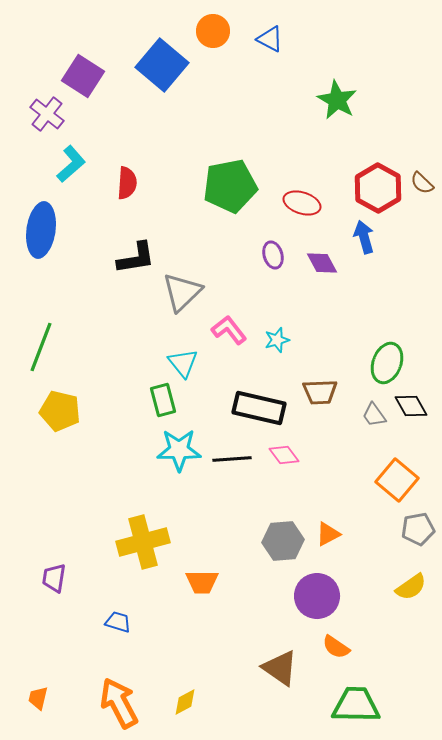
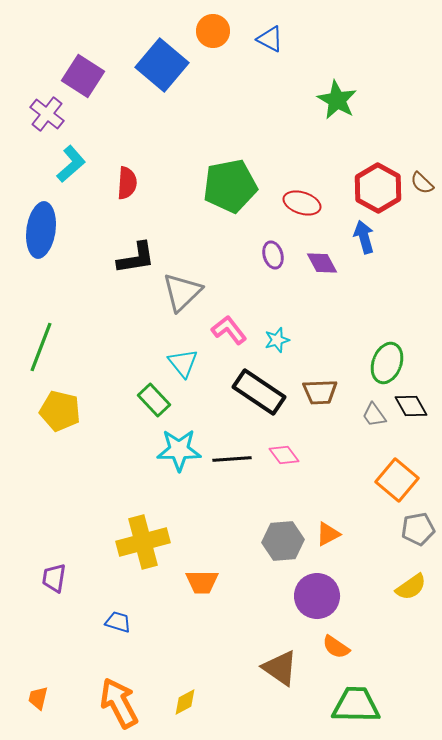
green rectangle at (163, 400): moved 9 px left; rotated 28 degrees counterclockwise
black rectangle at (259, 408): moved 16 px up; rotated 21 degrees clockwise
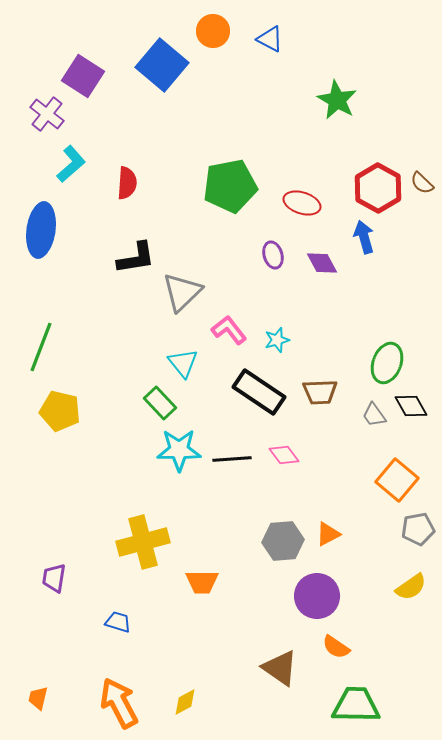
green rectangle at (154, 400): moved 6 px right, 3 px down
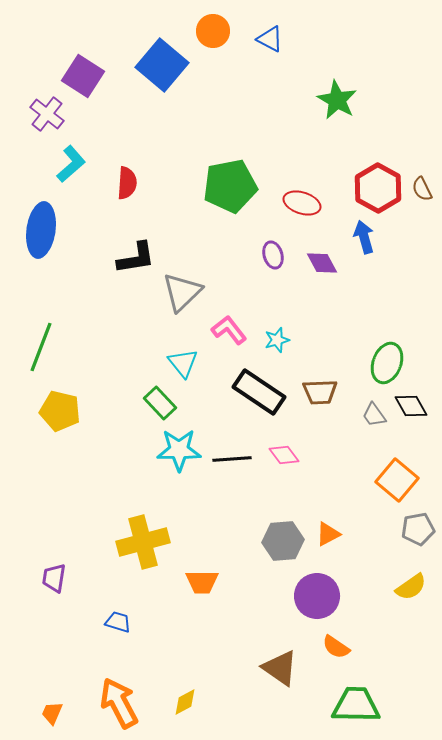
brown semicircle at (422, 183): moved 6 px down; rotated 20 degrees clockwise
orange trapezoid at (38, 698): moved 14 px right, 15 px down; rotated 10 degrees clockwise
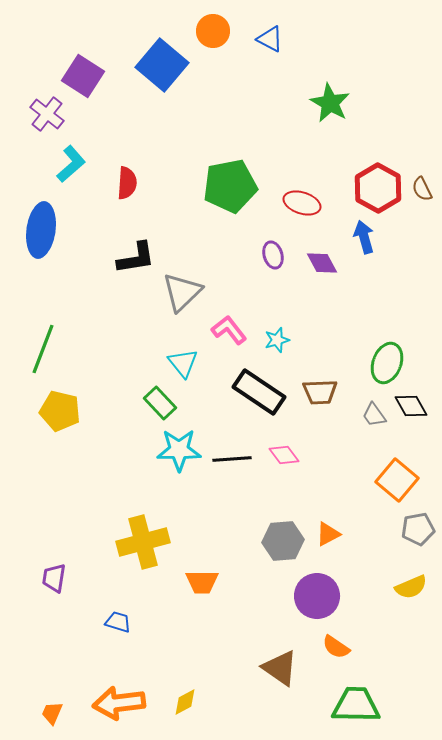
green star at (337, 100): moved 7 px left, 3 px down
green line at (41, 347): moved 2 px right, 2 px down
yellow semicircle at (411, 587): rotated 12 degrees clockwise
orange arrow at (119, 703): rotated 69 degrees counterclockwise
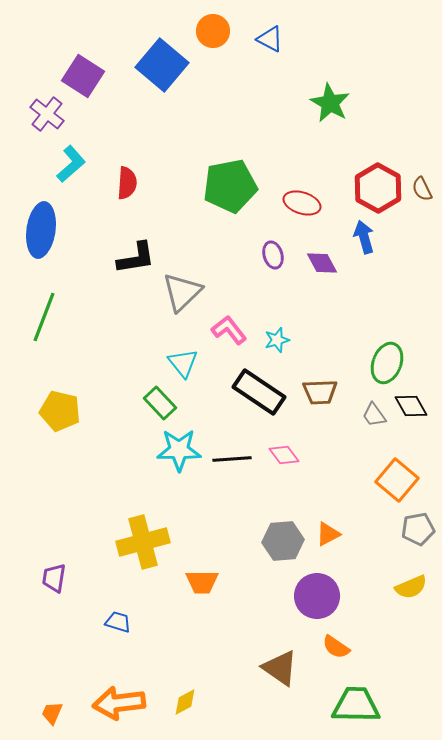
green line at (43, 349): moved 1 px right, 32 px up
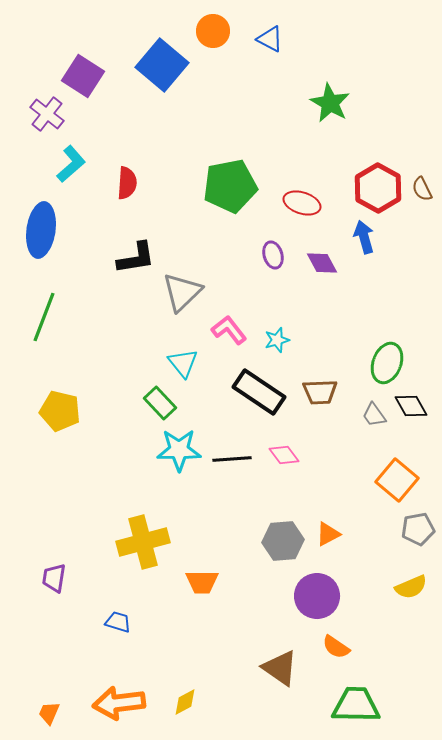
orange trapezoid at (52, 713): moved 3 px left
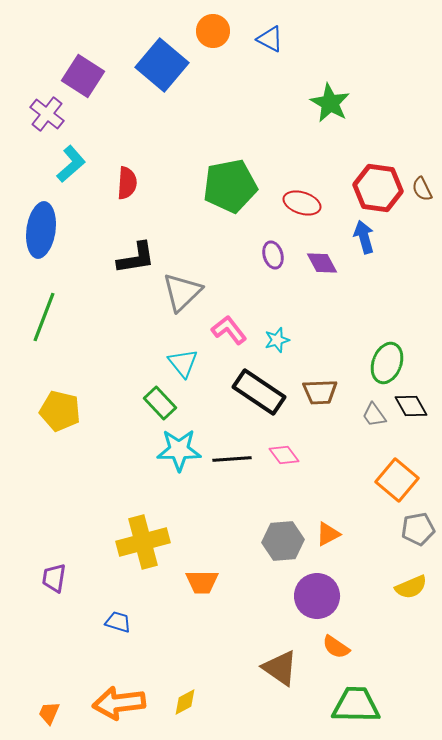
red hexagon at (378, 188): rotated 21 degrees counterclockwise
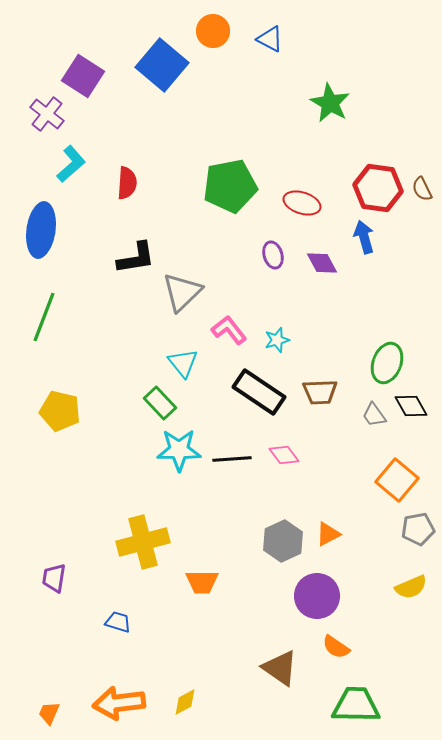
gray hexagon at (283, 541): rotated 21 degrees counterclockwise
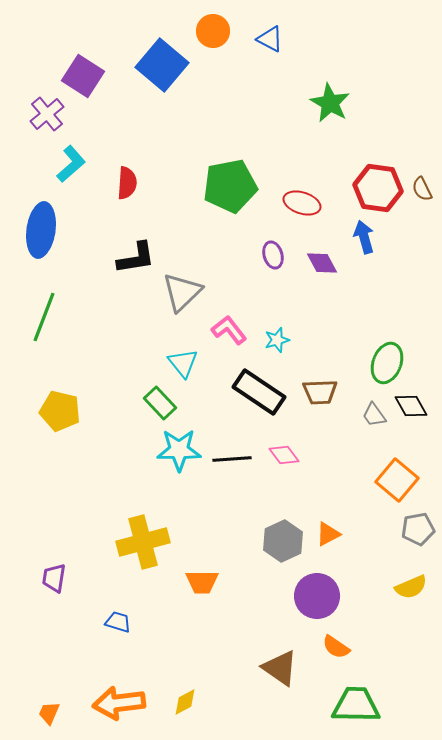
purple cross at (47, 114): rotated 12 degrees clockwise
